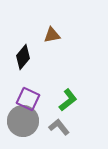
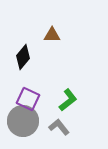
brown triangle: rotated 12 degrees clockwise
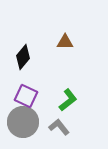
brown triangle: moved 13 px right, 7 px down
purple square: moved 2 px left, 3 px up
gray circle: moved 1 px down
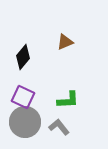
brown triangle: rotated 24 degrees counterclockwise
purple square: moved 3 px left, 1 px down
green L-shape: rotated 35 degrees clockwise
gray circle: moved 2 px right
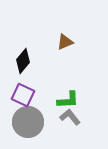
black diamond: moved 4 px down
purple square: moved 2 px up
gray circle: moved 3 px right
gray L-shape: moved 11 px right, 10 px up
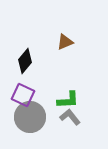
black diamond: moved 2 px right
gray circle: moved 2 px right, 5 px up
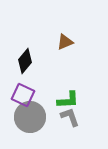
gray L-shape: rotated 20 degrees clockwise
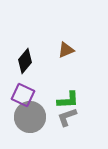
brown triangle: moved 1 px right, 8 px down
gray L-shape: moved 3 px left; rotated 90 degrees counterclockwise
